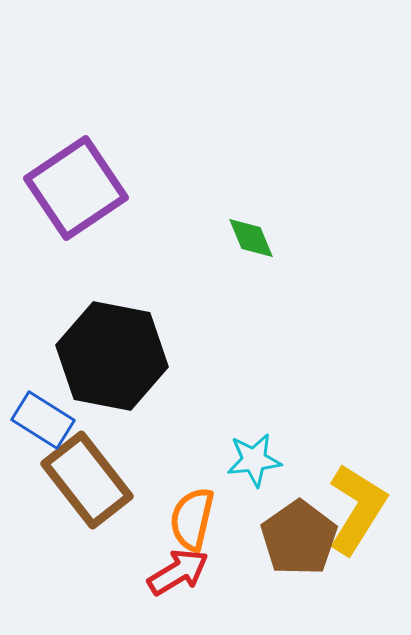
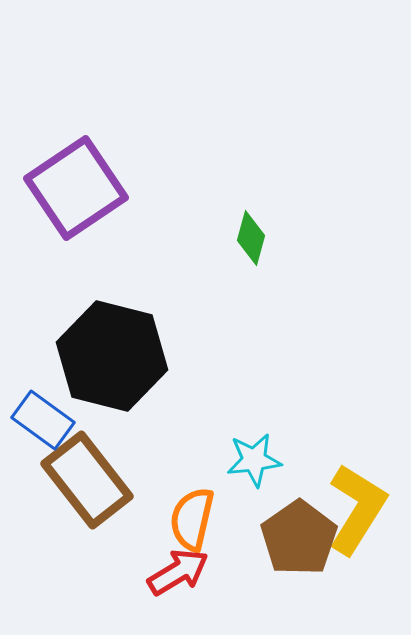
green diamond: rotated 38 degrees clockwise
black hexagon: rotated 3 degrees clockwise
blue rectangle: rotated 4 degrees clockwise
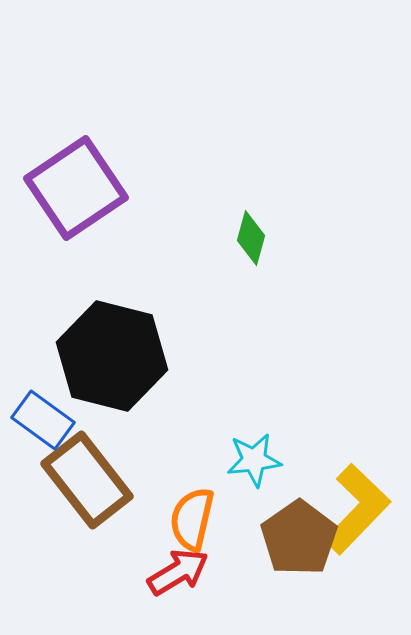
yellow L-shape: rotated 12 degrees clockwise
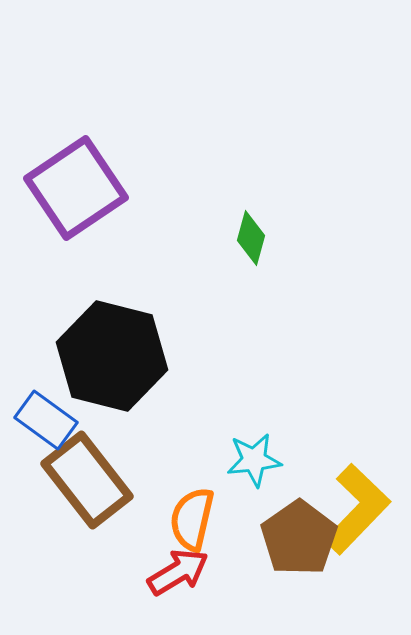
blue rectangle: moved 3 px right
